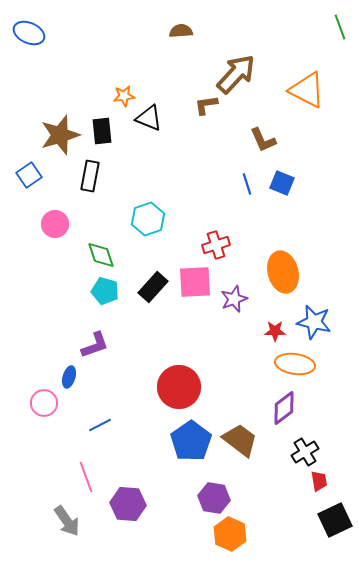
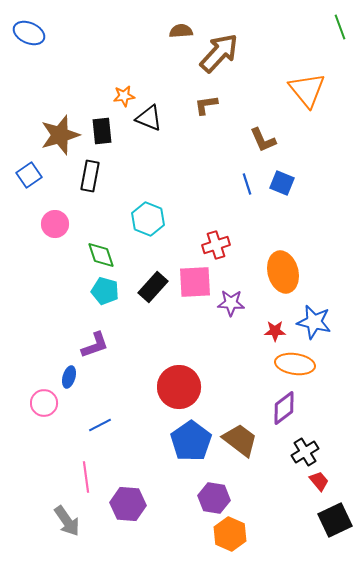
brown arrow at (236, 74): moved 17 px left, 21 px up
orange triangle at (307, 90): rotated 24 degrees clockwise
cyan hexagon at (148, 219): rotated 20 degrees counterclockwise
purple star at (234, 299): moved 3 px left, 4 px down; rotated 24 degrees clockwise
pink line at (86, 477): rotated 12 degrees clockwise
red trapezoid at (319, 481): rotated 30 degrees counterclockwise
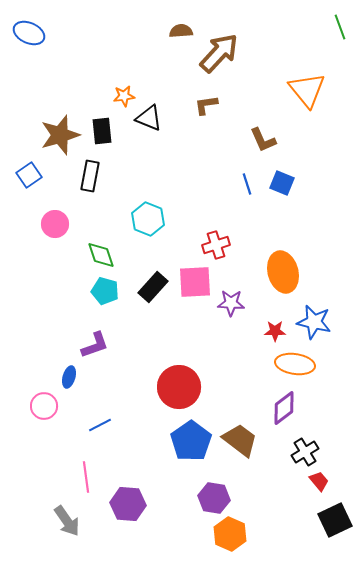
pink circle at (44, 403): moved 3 px down
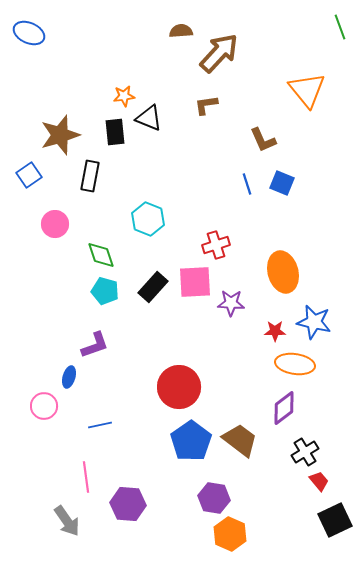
black rectangle at (102, 131): moved 13 px right, 1 px down
blue line at (100, 425): rotated 15 degrees clockwise
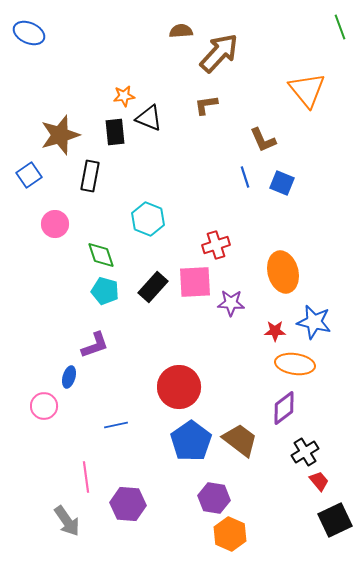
blue line at (247, 184): moved 2 px left, 7 px up
blue line at (100, 425): moved 16 px right
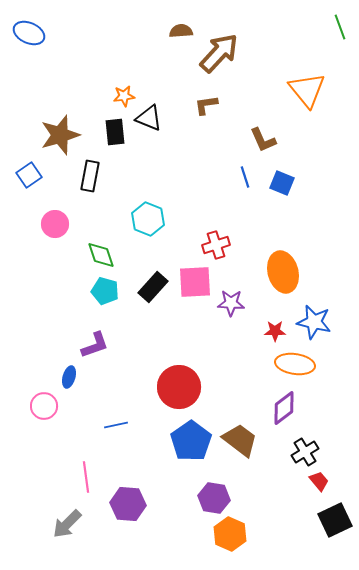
gray arrow at (67, 521): moved 3 px down; rotated 80 degrees clockwise
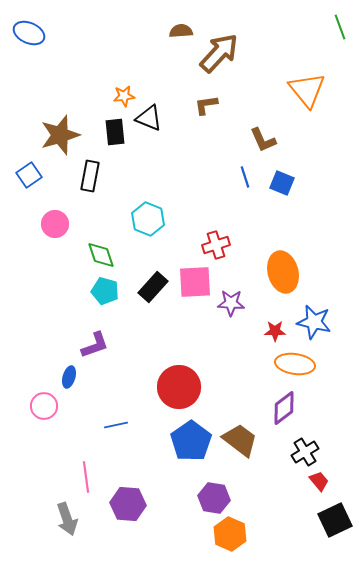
gray arrow at (67, 524): moved 5 px up; rotated 64 degrees counterclockwise
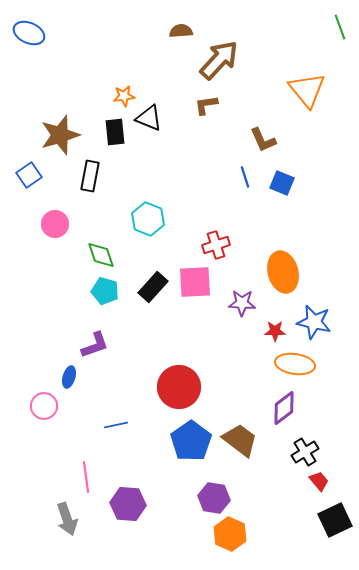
brown arrow at (219, 53): moved 7 px down
purple star at (231, 303): moved 11 px right
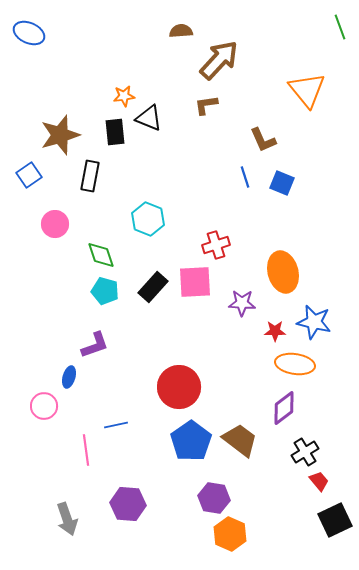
pink line at (86, 477): moved 27 px up
